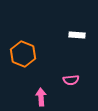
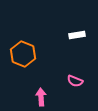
white rectangle: rotated 14 degrees counterclockwise
pink semicircle: moved 4 px right, 1 px down; rotated 28 degrees clockwise
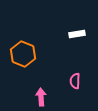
white rectangle: moved 1 px up
pink semicircle: rotated 70 degrees clockwise
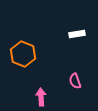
pink semicircle: rotated 21 degrees counterclockwise
